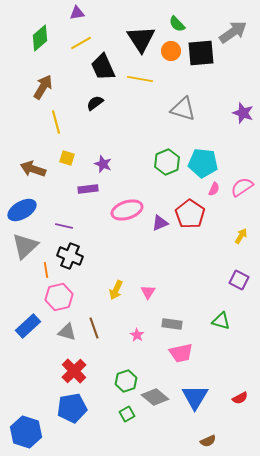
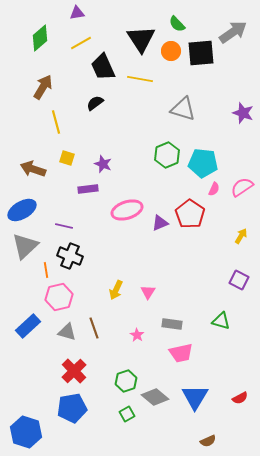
green hexagon at (167, 162): moved 7 px up
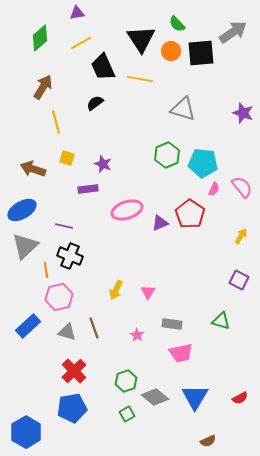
pink semicircle at (242, 187): rotated 85 degrees clockwise
blue hexagon at (26, 432): rotated 12 degrees clockwise
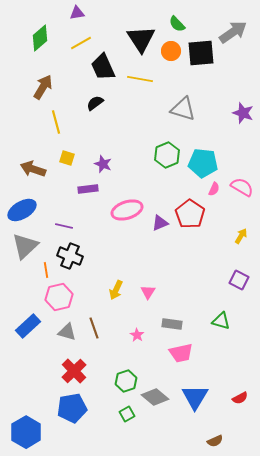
pink semicircle at (242, 187): rotated 20 degrees counterclockwise
brown semicircle at (208, 441): moved 7 px right
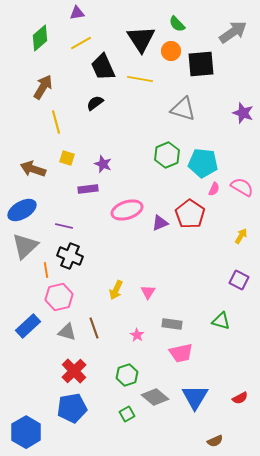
black square at (201, 53): moved 11 px down
green hexagon at (126, 381): moved 1 px right, 6 px up
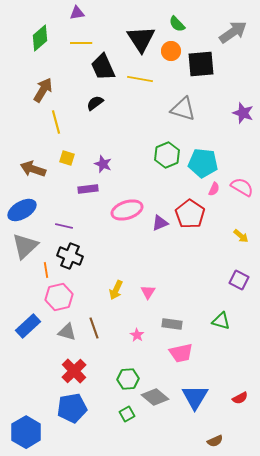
yellow line at (81, 43): rotated 30 degrees clockwise
brown arrow at (43, 87): moved 3 px down
yellow arrow at (241, 236): rotated 98 degrees clockwise
green hexagon at (127, 375): moved 1 px right, 4 px down; rotated 15 degrees clockwise
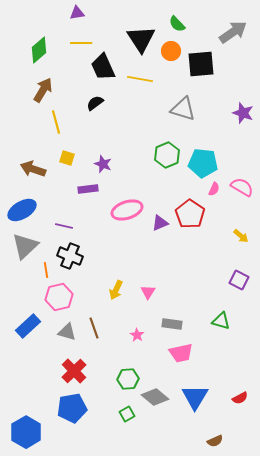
green diamond at (40, 38): moved 1 px left, 12 px down
